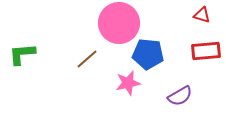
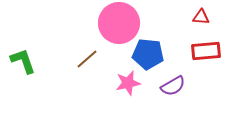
red triangle: moved 1 px left, 2 px down; rotated 12 degrees counterclockwise
green L-shape: moved 1 px right, 7 px down; rotated 76 degrees clockwise
purple semicircle: moved 7 px left, 10 px up
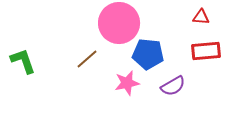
pink star: moved 1 px left
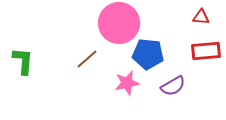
green L-shape: rotated 24 degrees clockwise
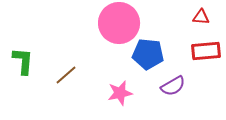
brown line: moved 21 px left, 16 px down
pink star: moved 7 px left, 10 px down
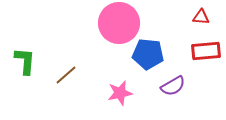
green L-shape: moved 2 px right
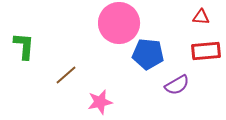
green L-shape: moved 1 px left, 15 px up
purple semicircle: moved 4 px right, 1 px up
pink star: moved 20 px left, 9 px down
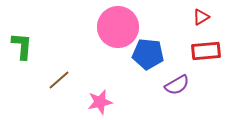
red triangle: rotated 36 degrees counterclockwise
pink circle: moved 1 px left, 4 px down
green L-shape: moved 2 px left
brown line: moved 7 px left, 5 px down
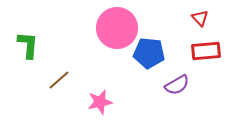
red triangle: moved 1 px left, 1 px down; rotated 42 degrees counterclockwise
pink circle: moved 1 px left, 1 px down
green L-shape: moved 6 px right, 1 px up
blue pentagon: moved 1 px right, 1 px up
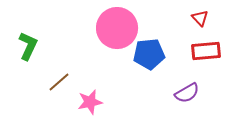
green L-shape: moved 1 px down; rotated 20 degrees clockwise
blue pentagon: moved 1 px down; rotated 12 degrees counterclockwise
brown line: moved 2 px down
purple semicircle: moved 10 px right, 8 px down
pink star: moved 10 px left
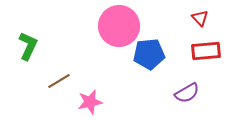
pink circle: moved 2 px right, 2 px up
brown line: moved 1 px up; rotated 10 degrees clockwise
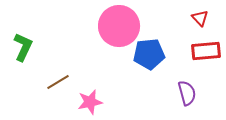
green L-shape: moved 5 px left, 1 px down
brown line: moved 1 px left, 1 px down
purple semicircle: rotated 75 degrees counterclockwise
